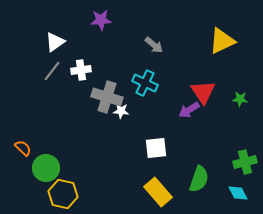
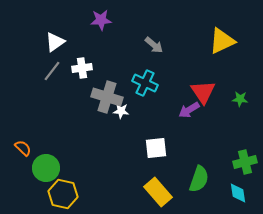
white cross: moved 1 px right, 2 px up
cyan diamond: rotated 20 degrees clockwise
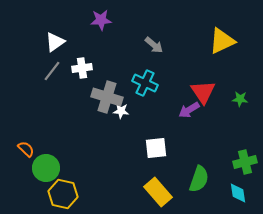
orange semicircle: moved 3 px right, 1 px down
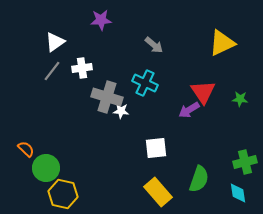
yellow triangle: moved 2 px down
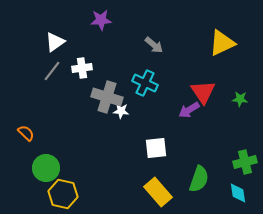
orange semicircle: moved 16 px up
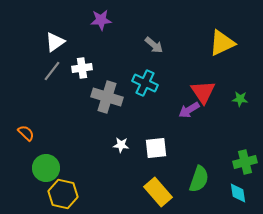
white star: moved 34 px down
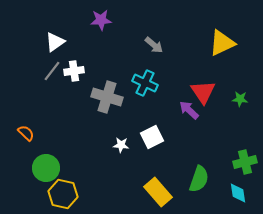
white cross: moved 8 px left, 3 px down
purple arrow: rotated 75 degrees clockwise
white square: moved 4 px left, 11 px up; rotated 20 degrees counterclockwise
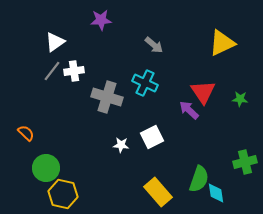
cyan diamond: moved 22 px left
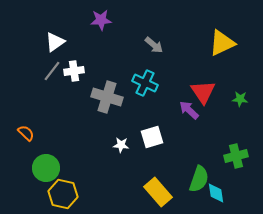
white square: rotated 10 degrees clockwise
green cross: moved 9 px left, 6 px up
